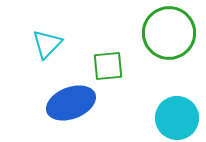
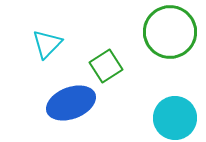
green circle: moved 1 px right, 1 px up
green square: moved 2 px left; rotated 28 degrees counterclockwise
cyan circle: moved 2 px left
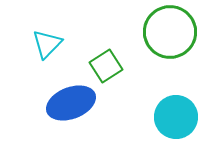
cyan circle: moved 1 px right, 1 px up
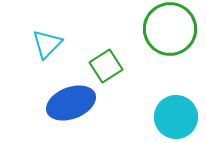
green circle: moved 3 px up
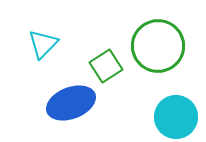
green circle: moved 12 px left, 17 px down
cyan triangle: moved 4 px left
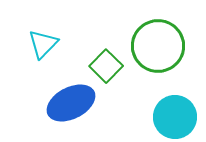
green square: rotated 12 degrees counterclockwise
blue ellipse: rotated 6 degrees counterclockwise
cyan circle: moved 1 px left
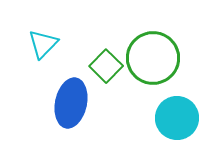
green circle: moved 5 px left, 12 px down
blue ellipse: rotated 51 degrees counterclockwise
cyan circle: moved 2 px right, 1 px down
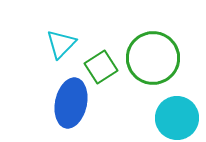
cyan triangle: moved 18 px right
green square: moved 5 px left, 1 px down; rotated 12 degrees clockwise
